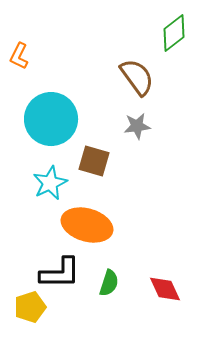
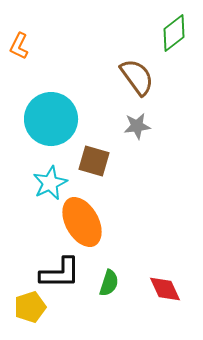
orange L-shape: moved 10 px up
orange ellipse: moved 5 px left, 3 px up; rotated 45 degrees clockwise
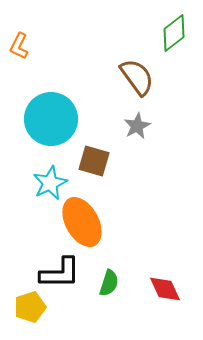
gray star: rotated 20 degrees counterclockwise
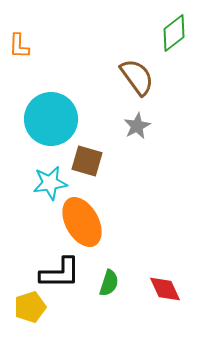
orange L-shape: rotated 24 degrees counterclockwise
brown square: moved 7 px left
cyan star: rotated 16 degrees clockwise
